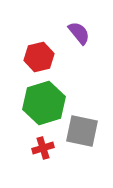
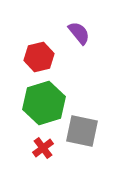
red cross: rotated 20 degrees counterclockwise
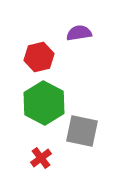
purple semicircle: rotated 60 degrees counterclockwise
green hexagon: rotated 15 degrees counterclockwise
red cross: moved 2 px left, 10 px down
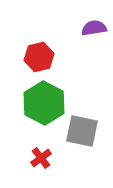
purple semicircle: moved 15 px right, 5 px up
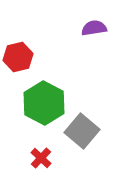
red hexagon: moved 21 px left
gray square: rotated 28 degrees clockwise
red cross: rotated 10 degrees counterclockwise
